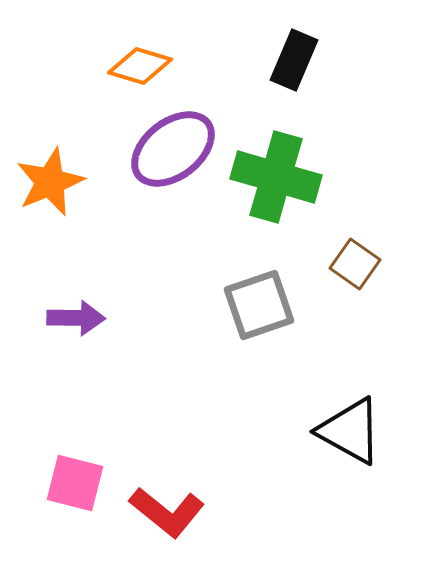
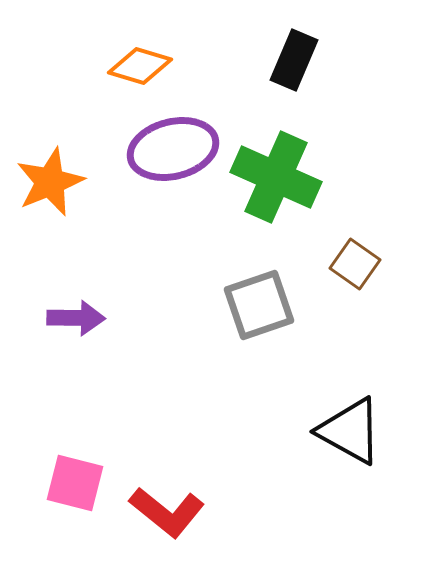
purple ellipse: rotated 24 degrees clockwise
green cross: rotated 8 degrees clockwise
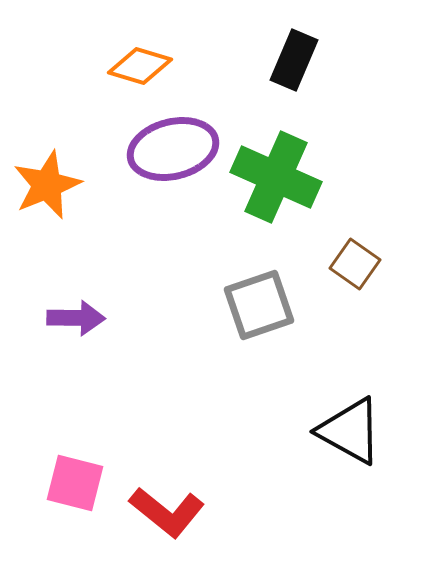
orange star: moved 3 px left, 3 px down
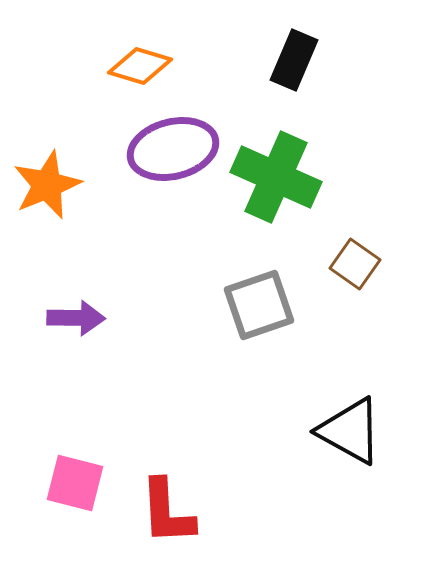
red L-shape: rotated 48 degrees clockwise
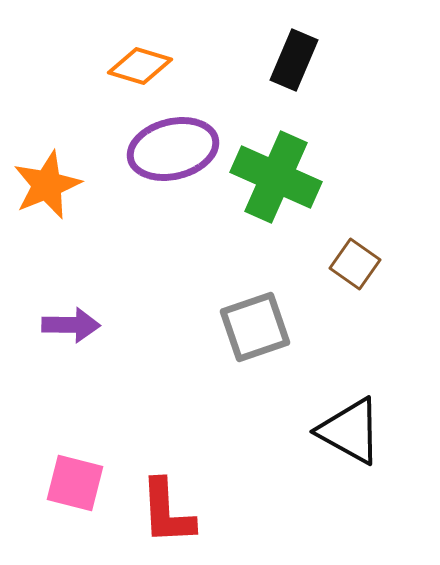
gray square: moved 4 px left, 22 px down
purple arrow: moved 5 px left, 7 px down
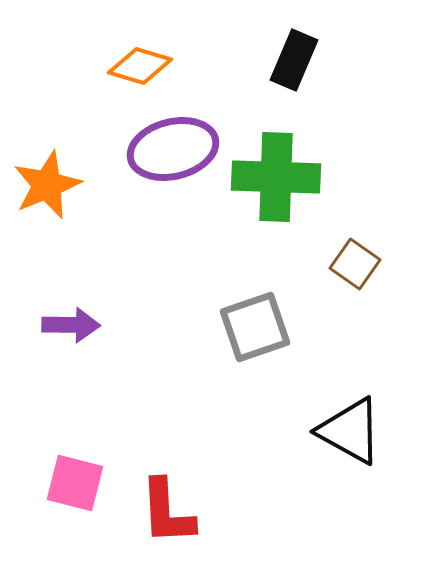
green cross: rotated 22 degrees counterclockwise
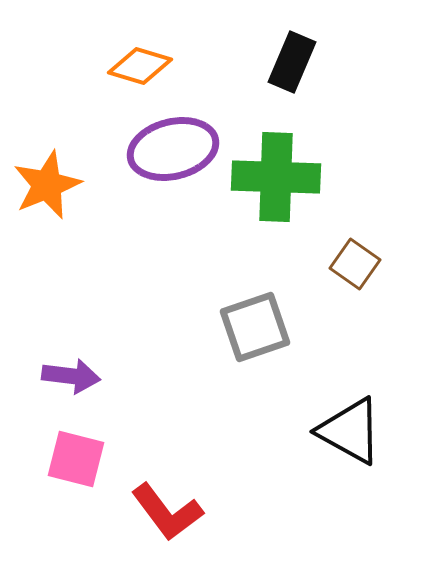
black rectangle: moved 2 px left, 2 px down
purple arrow: moved 51 px down; rotated 6 degrees clockwise
pink square: moved 1 px right, 24 px up
red L-shape: rotated 34 degrees counterclockwise
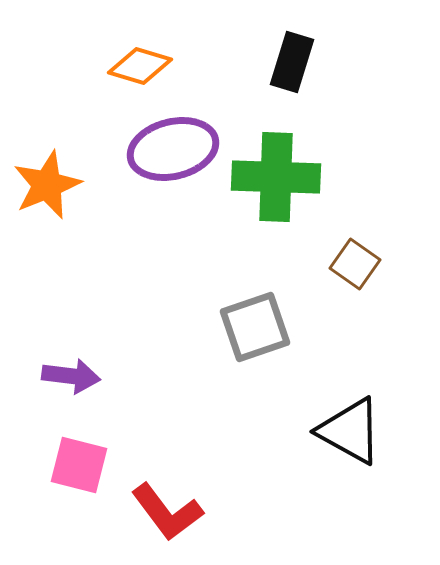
black rectangle: rotated 6 degrees counterclockwise
pink square: moved 3 px right, 6 px down
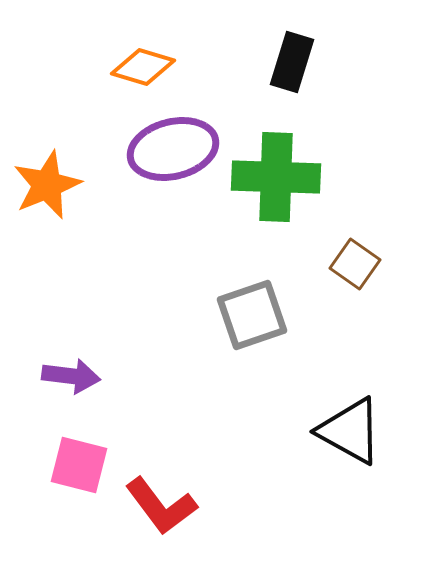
orange diamond: moved 3 px right, 1 px down
gray square: moved 3 px left, 12 px up
red L-shape: moved 6 px left, 6 px up
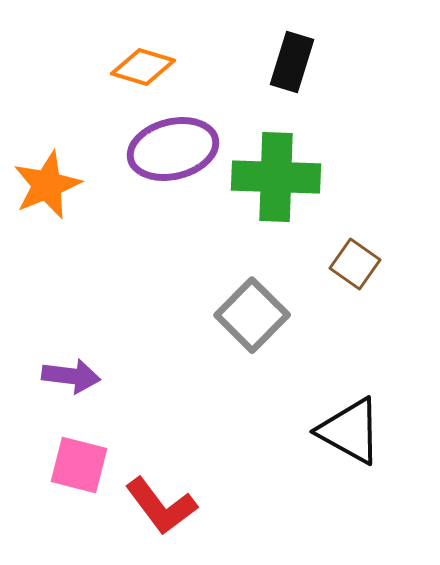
gray square: rotated 26 degrees counterclockwise
